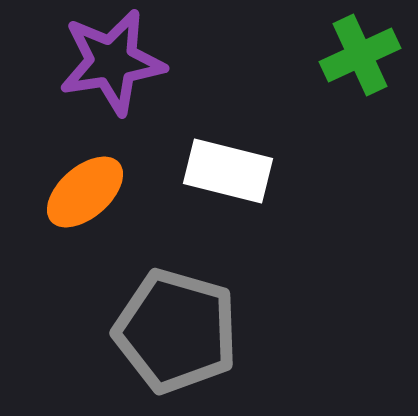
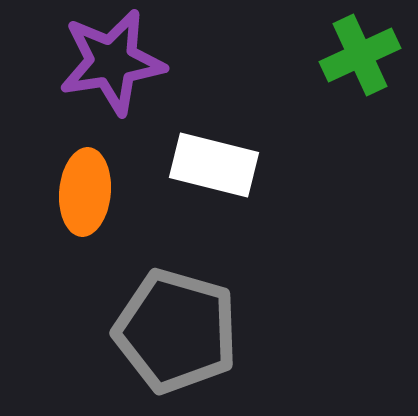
white rectangle: moved 14 px left, 6 px up
orange ellipse: rotated 44 degrees counterclockwise
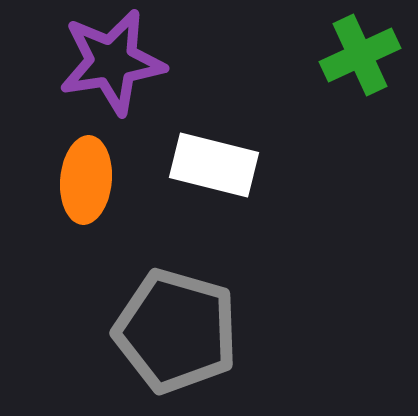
orange ellipse: moved 1 px right, 12 px up
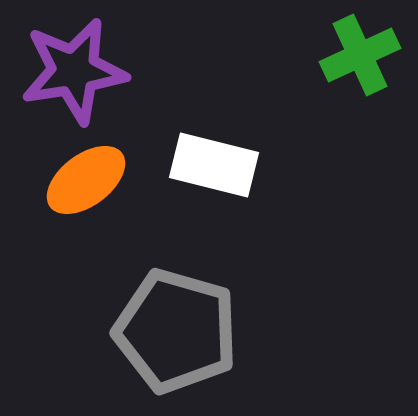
purple star: moved 38 px left, 9 px down
orange ellipse: rotated 48 degrees clockwise
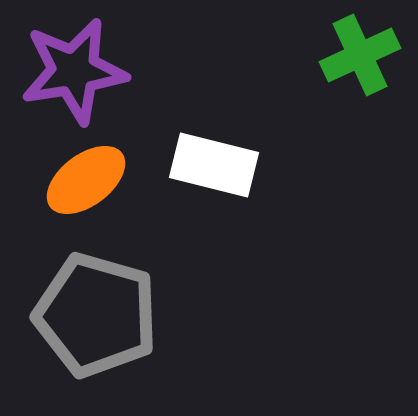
gray pentagon: moved 80 px left, 16 px up
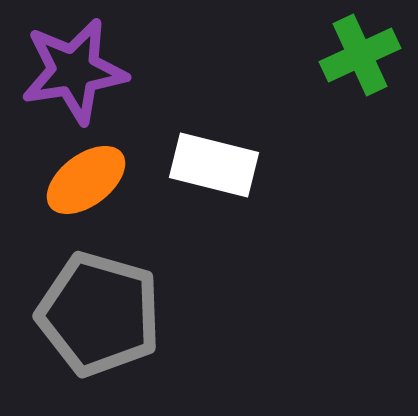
gray pentagon: moved 3 px right, 1 px up
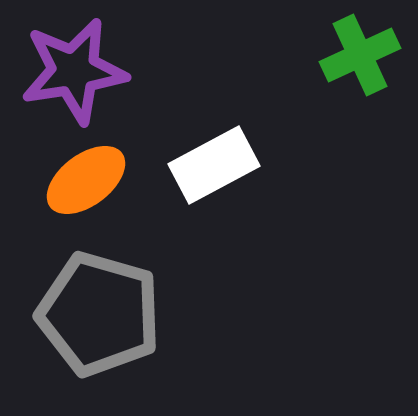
white rectangle: rotated 42 degrees counterclockwise
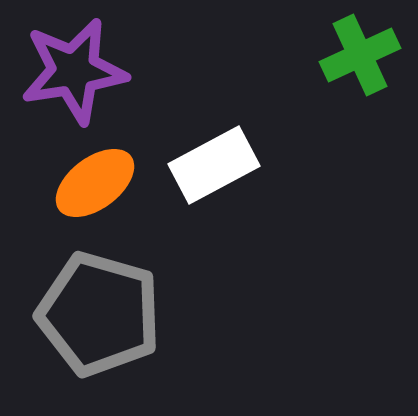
orange ellipse: moved 9 px right, 3 px down
